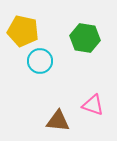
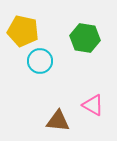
pink triangle: rotated 10 degrees clockwise
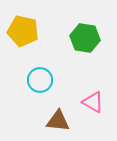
cyan circle: moved 19 px down
pink triangle: moved 3 px up
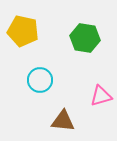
pink triangle: moved 8 px right, 6 px up; rotated 45 degrees counterclockwise
brown triangle: moved 5 px right
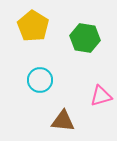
yellow pentagon: moved 10 px right, 5 px up; rotated 20 degrees clockwise
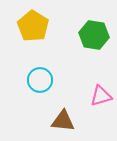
green hexagon: moved 9 px right, 3 px up
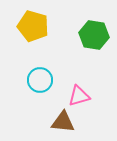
yellow pentagon: rotated 16 degrees counterclockwise
pink triangle: moved 22 px left
brown triangle: moved 1 px down
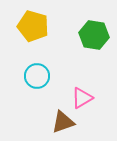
cyan circle: moved 3 px left, 4 px up
pink triangle: moved 3 px right, 2 px down; rotated 15 degrees counterclockwise
brown triangle: rotated 25 degrees counterclockwise
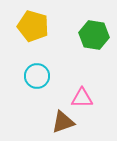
pink triangle: rotated 30 degrees clockwise
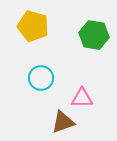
cyan circle: moved 4 px right, 2 px down
